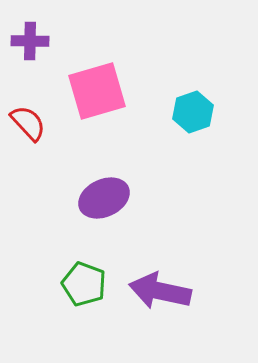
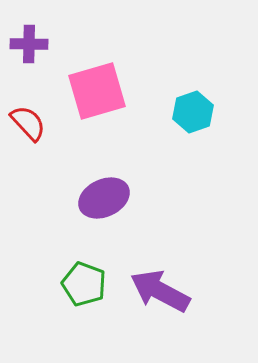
purple cross: moved 1 px left, 3 px down
purple arrow: rotated 16 degrees clockwise
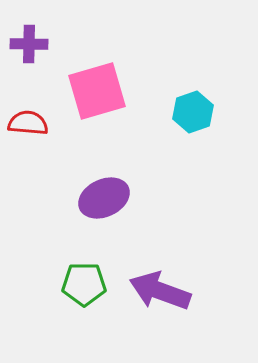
red semicircle: rotated 42 degrees counterclockwise
green pentagon: rotated 21 degrees counterclockwise
purple arrow: rotated 8 degrees counterclockwise
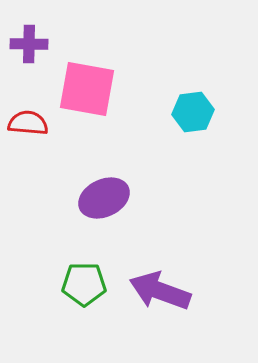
pink square: moved 10 px left, 2 px up; rotated 26 degrees clockwise
cyan hexagon: rotated 12 degrees clockwise
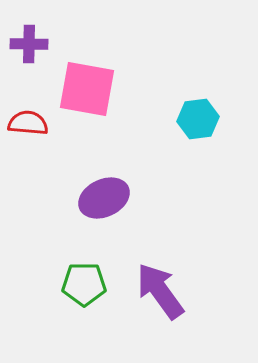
cyan hexagon: moved 5 px right, 7 px down
purple arrow: rotated 34 degrees clockwise
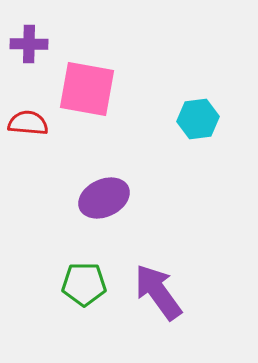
purple arrow: moved 2 px left, 1 px down
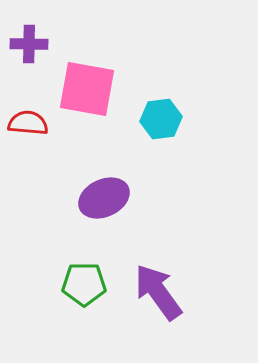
cyan hexagon: moved 37 px left
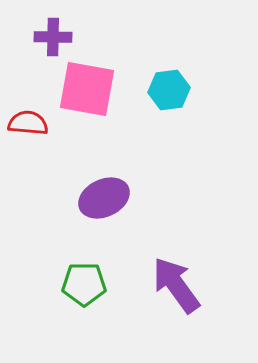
purple cross: moved 24 px right, 7 px up
cyan hexagon: moved 8 px right, 29 px up
purple arrow: moved 18 px right, 7 px up
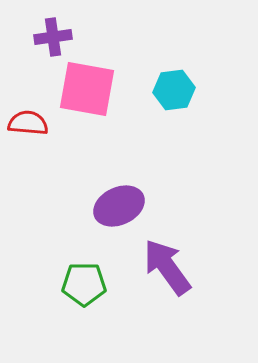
purple cross: rotated 9 degrees counterclockwise
cyan hexagon: moved 5 px right
purple ellipse: moved 15 px right, 8 px down
purple arrow: moved 9 px left, 18 px up
